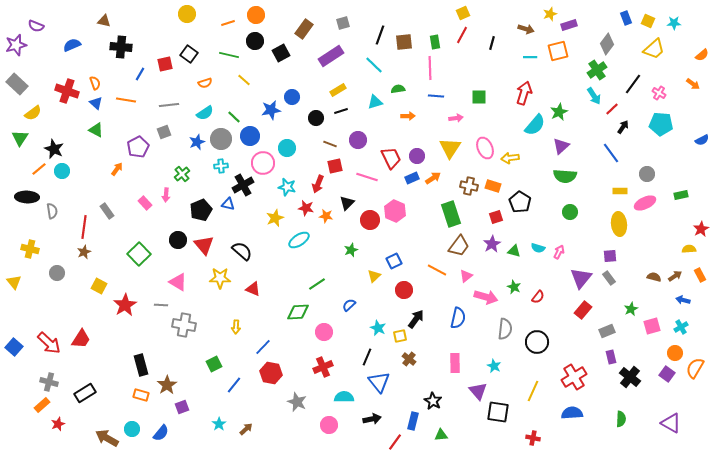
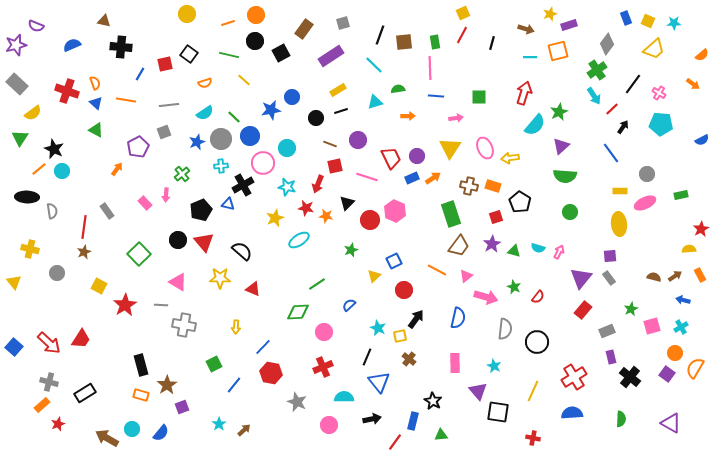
red triangle at (204, 245): moved 3 px up
brown arrow at (246, 429): moved 2 px left, 1 px down
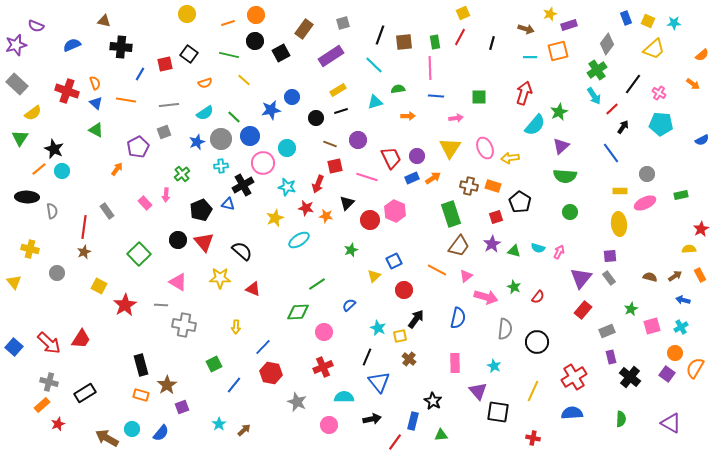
red line at (462, 35): moved 2 px left, 2 px down
brown semicircle at (654, 277): moved 4 px left
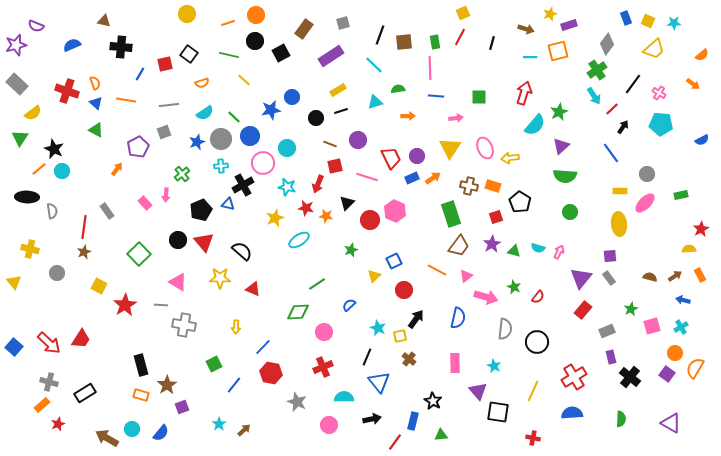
orange semicircle at (205, 83): moved 3 px left
pink ellipse at (645, 203): rotated 20 degrees counterclockwise
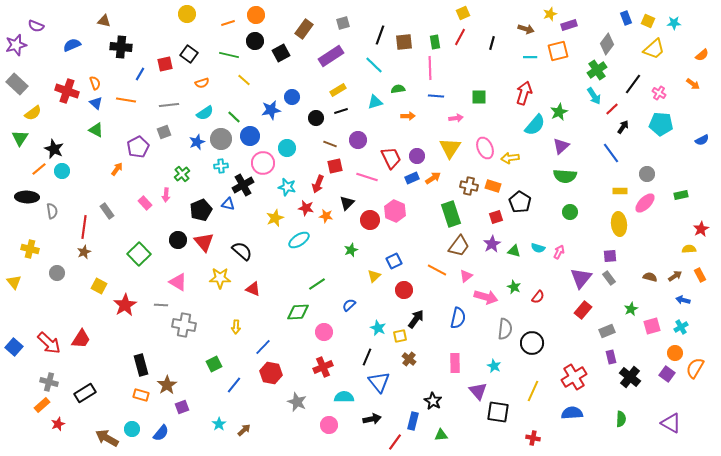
black circle at (537, 342): moved 5 px left, 1 px down
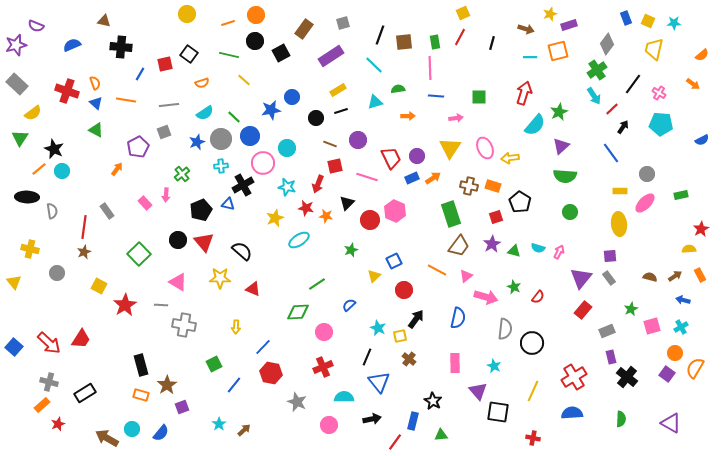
yellow trapezoid at (654, 49): rotated 145 degrees clockwise
black cross at (630, 377): moved 3 px left
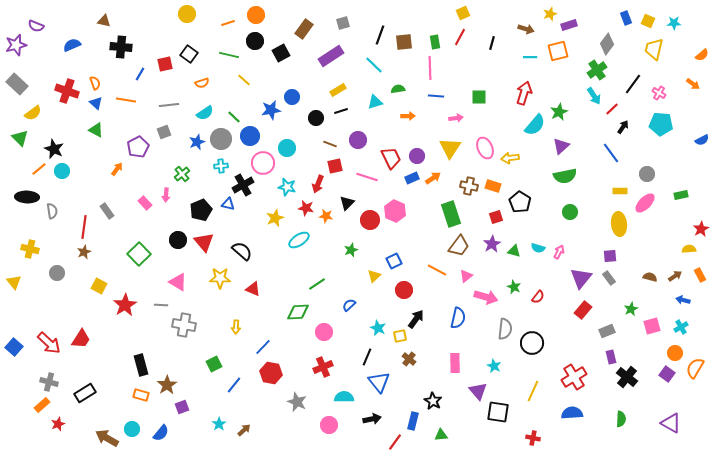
green triangle at (20, 138): rotated 18 degrees counterclockwise
green semicircle at (565, 176): rotated 15 degrees counterclockwise
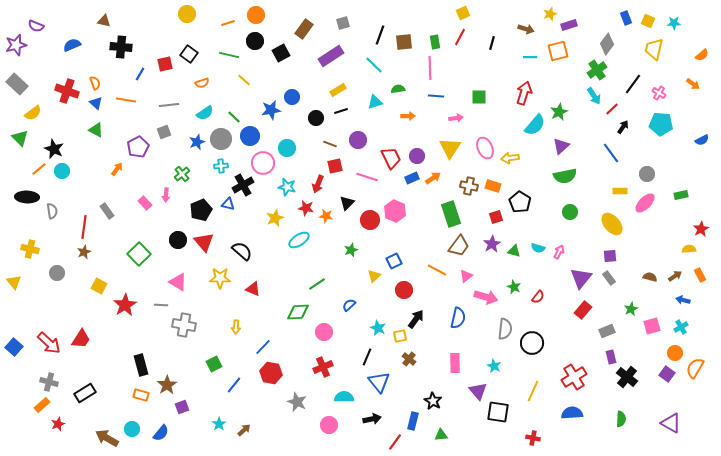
yellow ellipse at (619, 224): moved 7 px left; rotated 35 degrees counterclockwise
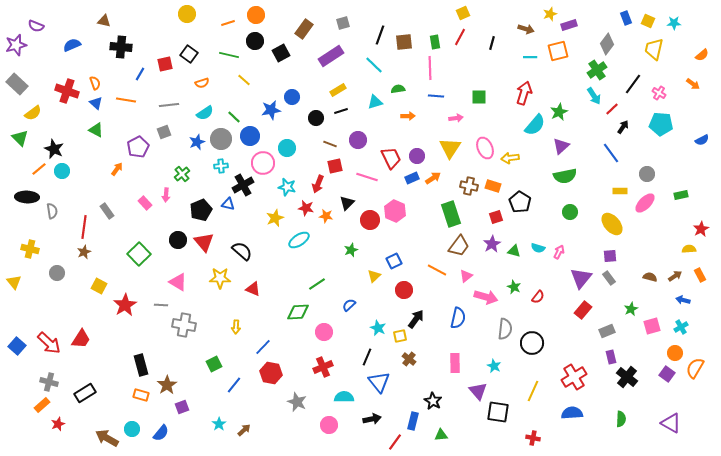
blue square at (14, 347): moved 3 px right, 1 px up
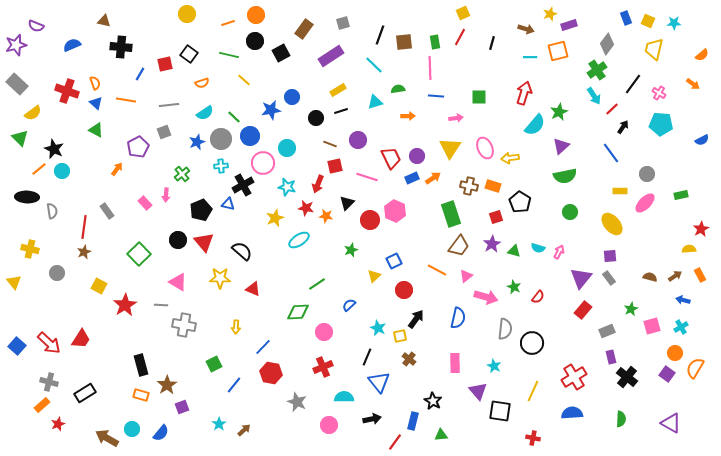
black square at (498, 412): moved 2 px right, 1 px up
